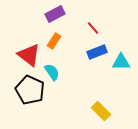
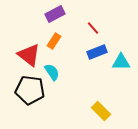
black pentagon: rotated 16 degrees counterclockwise
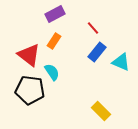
blue rectangle: rotated 30 degrees counterclockwise
cyan triangle: rotated 24 degrees clockwise
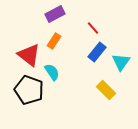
cyan triangle: rotated 42 degrees clockwise
black pentagon: moved 1 px left; rotated 12 degrees clockwise
yellow rectangle: moved 5 px right, 21 px up
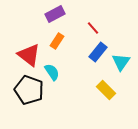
orange rectangle: moved 3 px right
blue rectangle: moved 1 px right
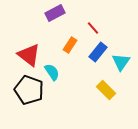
purple rectangle: moved 1 px up
orange rectangle: moved 13 px right, 4 px down
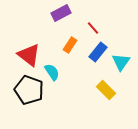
purple rectangle: moved 6 px right
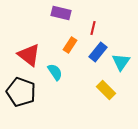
purple rectangle: rotated 42 degrees clockwise
red line: rotated 56 degrees clockwise
cyan semicircle: moved 3 px right
black pentagon: moved 8 px left, 2 px down
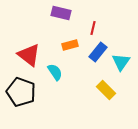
orange rectangle: rotated 42 degrees clockwise
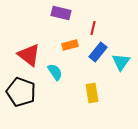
yellow rectangle: moved 14 px left, 3 px down; rotated 36 degrees clockwise
